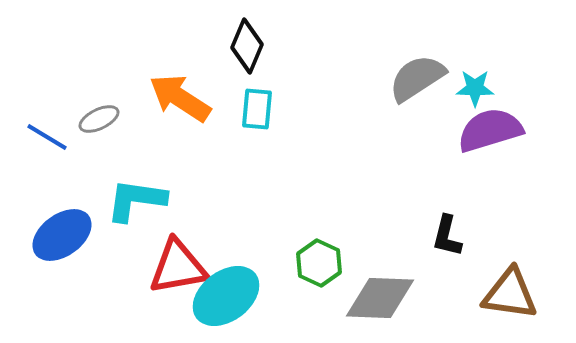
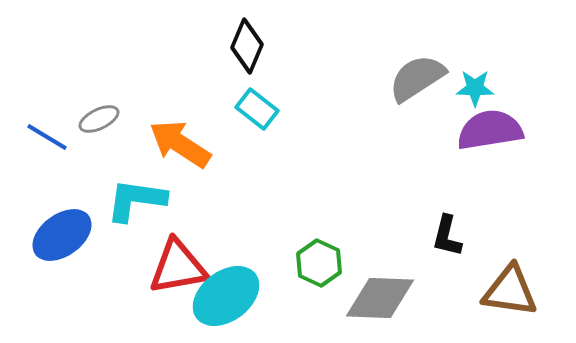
orange arrow: moved 46 px down
cyan rectangle: rotated 57 degrees counterclockwise
purple semicircle: rotated 8 degrees clockwise
brown triangle: moved 3 px up
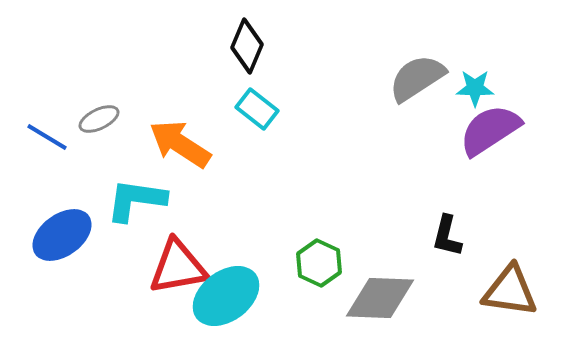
purple semicircle: rotated 24 degrees counterclockwise
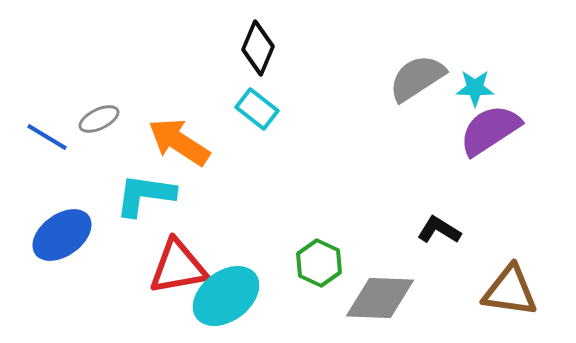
black diamond: moved 11 px right, 2 px down
orange arrow: moved 1 px left, 2 px up
cyan L-shape: moved 9 px right, 5 px up
black L-shape: moved 8 px left, 6 px up; rotated 108 degrees clockwise
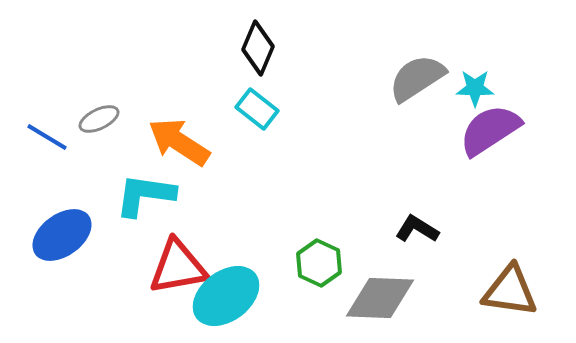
black L-shape: moved 22 px left, 1 px up
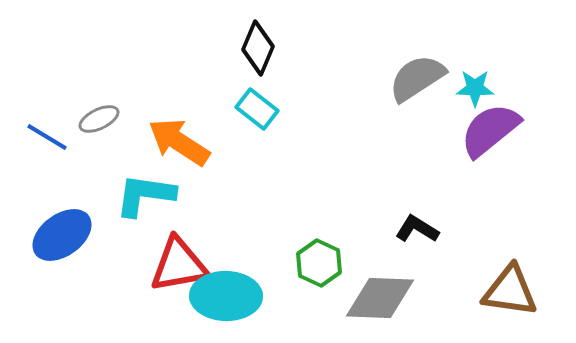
purple semicircle: rotated 6 degrees counterclockwise
red triangle: moved 1 px right, 2 px up
cyan ellipse: rotated 38 degrees clockwise
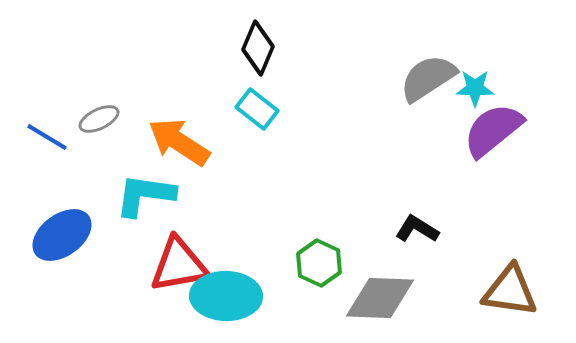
gray semicircle: moved 11 px right
purple semicircle: moved 3 px right
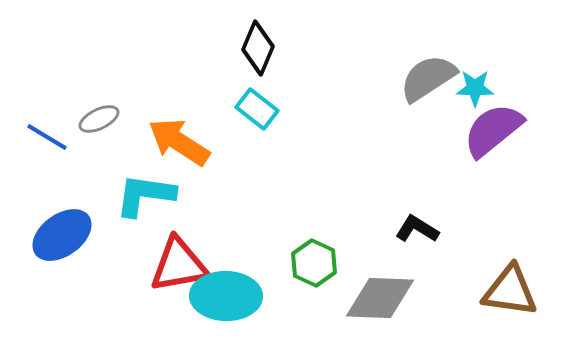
green hexagon: moved 5 px left
